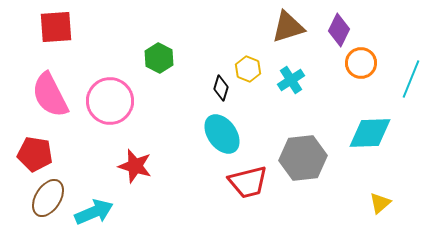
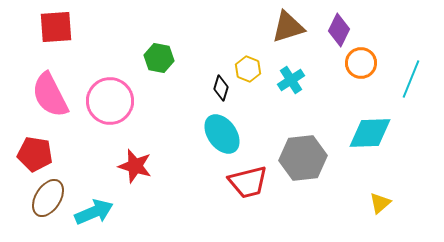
green hexagon: rotated 16 degrees counterclockwise
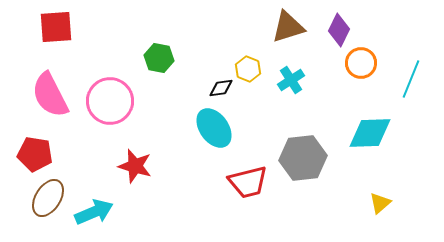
black diamond: rotated 65 degrees clockwise
cyan ellipse: moved 8 px left, 6 px up
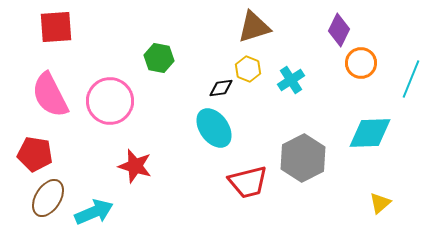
brown triangle: moved 34 px left
gray hexagon: rotated 21 degrees counterclockwise
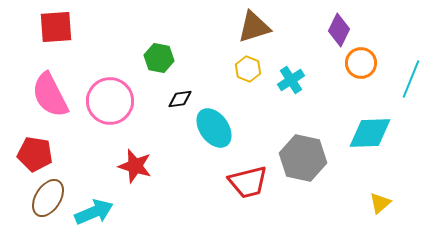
black diamond: moved 41 px left, 11 px down
gray hexagon: rotated 21 degrees counterclockwise
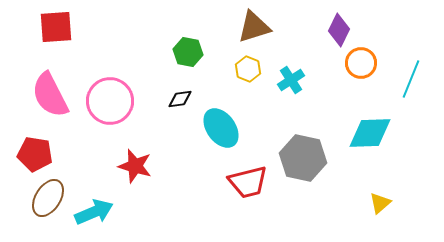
green hexagon: moved 29 px right, 6 px up
cyan ellipse: moved 7 px right
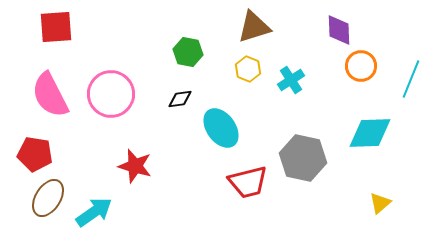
purple diamond: rotated 28 degrees counterclockwise
orange circle: moved 3 px down
pink circle: moved 1 px right, 7 px up
cyan arrow: rotated 12 degrees counterclockwise
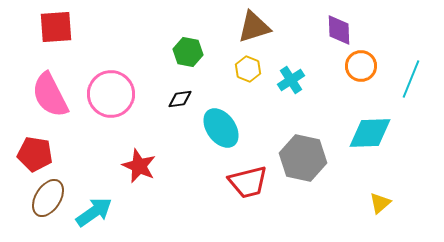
red star: moved 4 px right; rotated 8 degrees clockwise
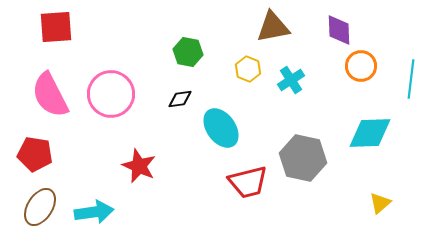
brown triangle: moved 19 px right; rotated 6 degrees clockwise
cyan line: rotated 15 degrees counterclockwise
brown ellipse: moved 8 px left, 9 px down
cyan arrow: rotated 27 degrees clockwise
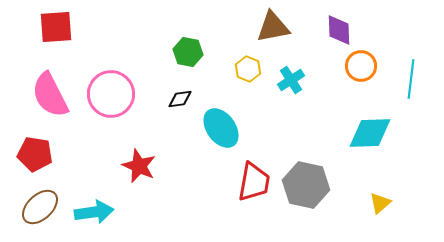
gray hexagon: moved 3 px right, 27 px down
red trapezoid: moved 6 px right; rotated 66 degrees counterclockwise
brown ellipse: rotated 15 degrees clockwise
